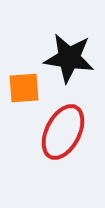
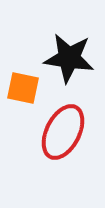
orange square: moved 1 px left; rotated 16 degrees clockwise
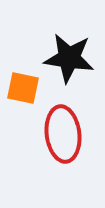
red ellipse: moved 2 px down; rotated 34 degrees counterclockwise
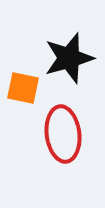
black star: rotated 24 degrees counterclockwise
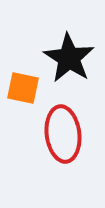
black star: rotated 24 degrees counterclockwise
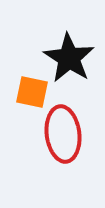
orange square: moved 9 px right, 4 px down
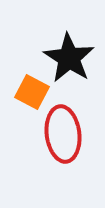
orange square: rotated 16 degrees clockwise
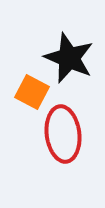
black star: rotated 9 degrees counterclockwise
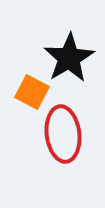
black star: rotated 18 degrees clockwise
